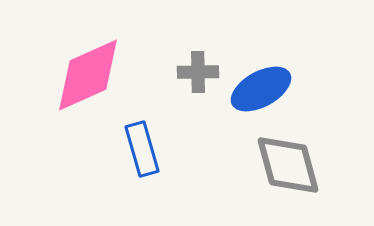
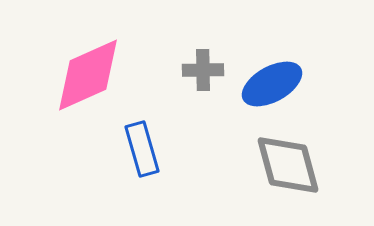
gray cross: moved 5 px right, 2 px up
blue ellipse: moved 11 px right, 5 px up
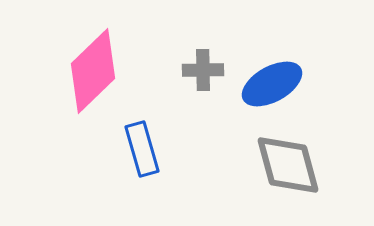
pink diamond: moved 5 px right, 4 px up; rotated 20 degrees counterclockwise
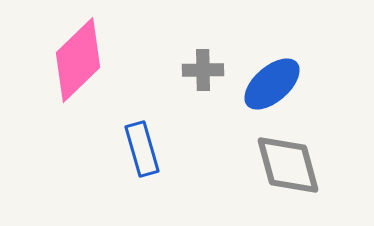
pink diamond: moved 15 px left, 11 px up
blue ellipse: rotated 12 degrees counterclockwise
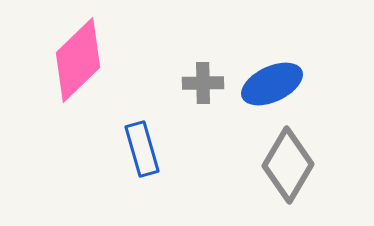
gray cross: moved 13 px down
blue ellipse: rotated 16 degrees clockwise
gray diamond: rotated 46 degrees clockwise
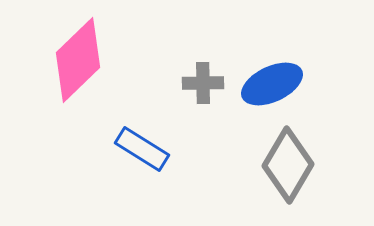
blue rectangle: rotated 42 degrees counterclockwise
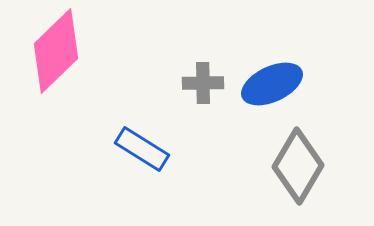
pink diamond: moved 22 px left, 9 px up
gray diamond: moved 10 px right, 1 px down
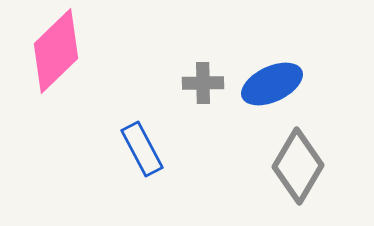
blue rectangle: rotated 30 degrees clockwise
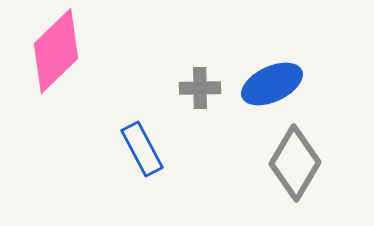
gray cross: moved 3 px left, 5 px down
gray diamond: moved 3 px left, 3 px up
